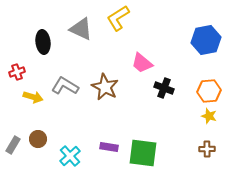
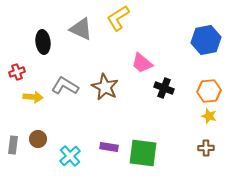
yellow arrow: rotated 12 degrees counterclockwise
gray rectangle: rotated 24 degrees counterclockwise
brown cross: moved 1 px left, 1 px up
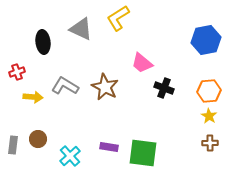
yellow star: rotated 14 degrees clockwise
brown cross: moved 4 px right, 5 px up
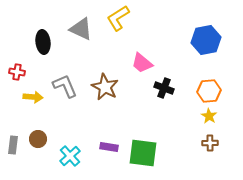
red cross: rotated 28 degrees clockwise
gray L-shape: rotated 36 degrees clockwise
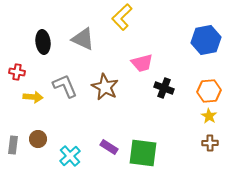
yellow L-shape: moved 4 px right, 1 px up; rotated 12 degrees counterclockwise
gray triangle: moved 2 px right, 10 px down
pink trapezoid: rotated 55 degrees counterclockwise
purple rectangle: rotated 24 degrees clockwise
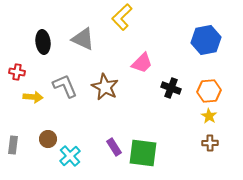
pink trapezoid: rotated 30 degrees counterclockwise
black cross: moved 7 px right
brown circle: moved 10 px right
purple rectangle: moved 5 px right; rotated 24 degrees clockwise
